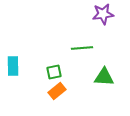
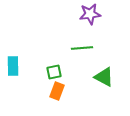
purple star: moved 13 px left
green triangle: rotated 25 degrees clockwise
orange rectangle: rotated 30 degrees counterclockwise
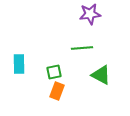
cyan rectangle: moved 6 px right, 2 px up
green triangle: moved 3 px left, 2 px up
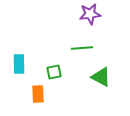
green triangle: moved 2 px down
orange rectangle: moved 19 px left, 3 px down; rotated 24 degrees counterclockwise
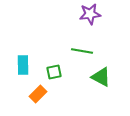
green line: moved 3 px down; rotated 15 degrees clockwise
cyan rectangle: moved 4 px right, 1 px down
orange rectangle: rotated 48 degrees clockwise
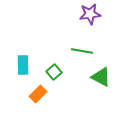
green square: rotated 28 degrees counterclockwise
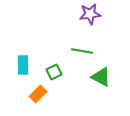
green square: rotated 14 degrees clockwise
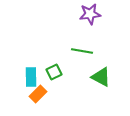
cyan rectangle: moved 8 px right, 12 px down
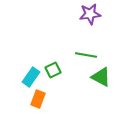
green line: moved 4 px right, 4 px down
green square: moved 1 px left, 2 px up
cyan rectangle: rotated 36 degrees clockwise
orange rectangle: moved 5 px down; rotated 24 degrees counterclockwise
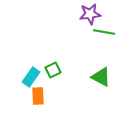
green line: moved 18 px right, 23 px up
orange rectangle: moved 3 px up; rotated 24 degrees counterclockwise
